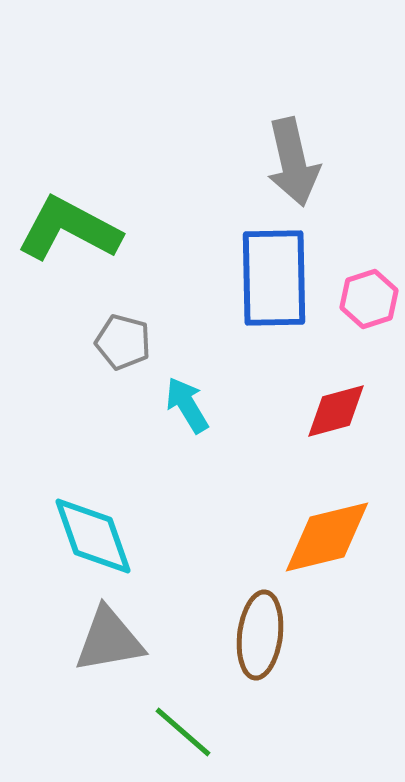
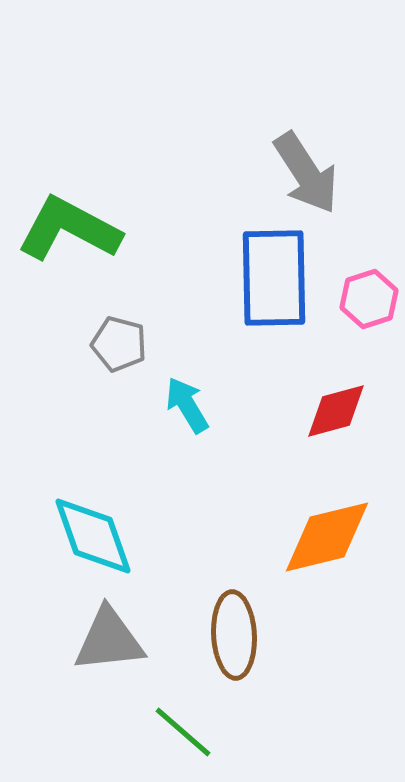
gray arrow: moved 13 px right, 11 px down; rotated 20 degrees counterclockwise
gray pentagon: moved 4 px left, 2 px down
brown ellipse: moved 26 px left; rotated 10 degrees counterclockwise
gray triangle: rotated 4 degrees clockwise
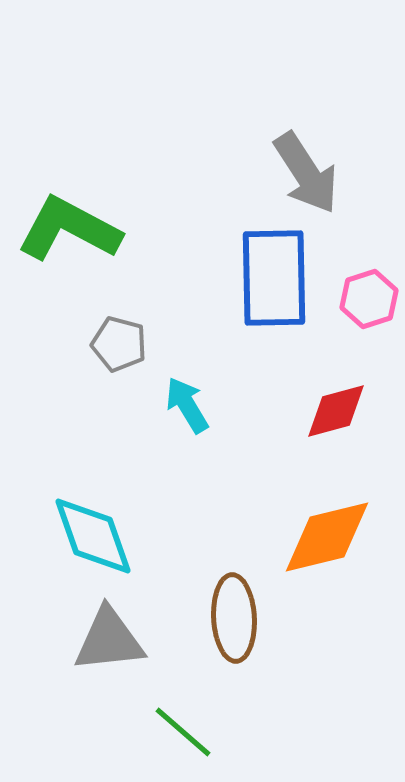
brown ellipse: moved 17 px up
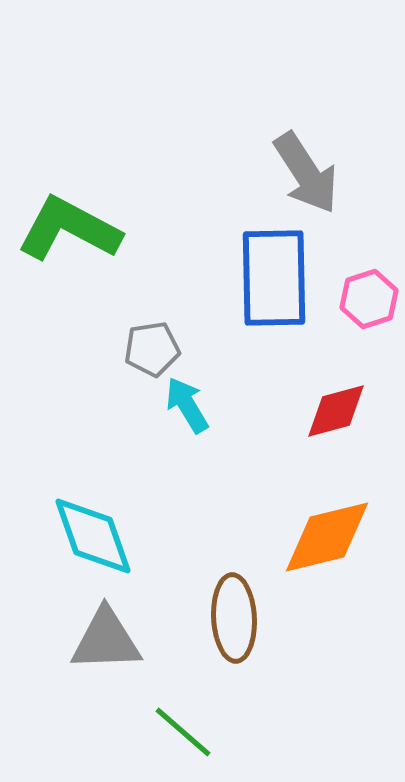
gray pentagon: moved 33 px right, 5 px down; rotated 24 degrees counterclockwise
gray triangle: moved 3 px left; rotated 4 degrees clockwise
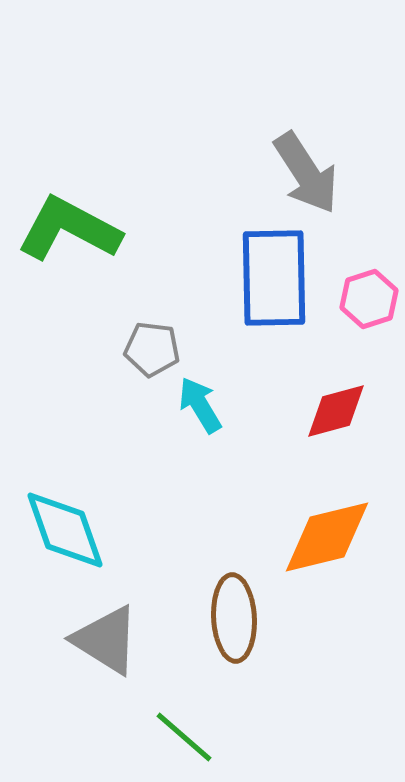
gray pentagon: rotated 16 degrees clockwise
cyan arrow: moved 13 px right
cyan diamond: moved 28 px left, 6 px up
gray triangle: rotated 34 degrees clockwise
green line: moved 1 px right, 5 px down
